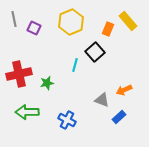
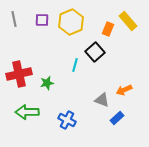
purple square: moved 8 px right, 8 px up; rotated 24 degrees counterclockwise
blue rectangle: moved 2 px left, 1 px down
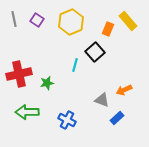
purple square: moved 5 px left; rotated 32 degrees clockwise
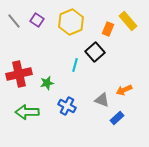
gray line: moved 2 px down; rotated 28 degrees counterclockwise
blue cross: moved 14 px up
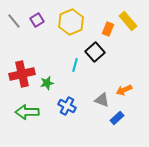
purple square: rotated 24 degrees clockwise
red cross: moved 3 px right
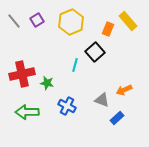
green star: rotated 24 degrees clockwise
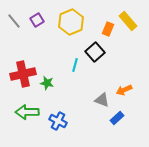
red cross: moved 1 px right
blue cross: moved 9 px left, 15 px down
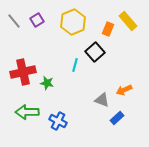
yellow hexagon: moved 2 px right
red cross: moved 2 px up
